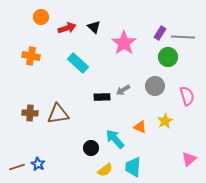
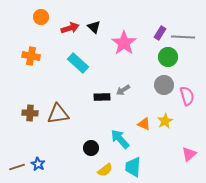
red arrow: moved 3 px right
gray circle: moved 9 px right, 1 px up
orange triangle: moved 4 px right, 3 px up
cyan arrow: moved 5 px right
pink triangle: moved 5 px up
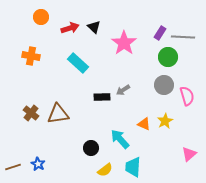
brown cross: moved 1 px right; rotated 35 degrees clockwise
brown line: moved 4 px left
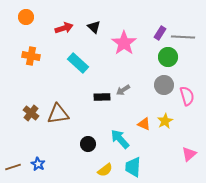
orange circle: moved 15 px left
red arrow: moved 6 px left
black circle: moved 3 px left, 4 px up
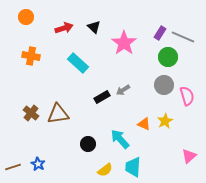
gray line: rotated 20 degrees clockwise
black rectangle: rotated 28 degrees counterclockwise
pink triangle: moved 2 px down
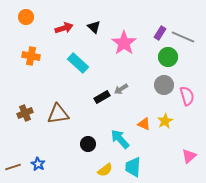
gray arrow: moved 2 px left, 1 px up
brown cross: moved 6 px left; rotated 28 degrees clockwise
